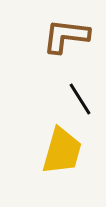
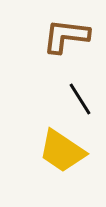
yellow trapezoid: rotated 108 degrees clockwise
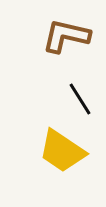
brown L-shape: rotated 6 degrees clockwise
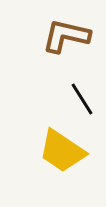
black line: moved 2 px right
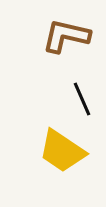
black line: rotated 8 degrees clockwise
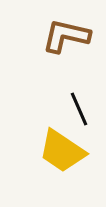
black line: moved 3 px left, 10 px down
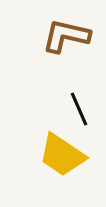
yellow trapezoid: moved 4 px down
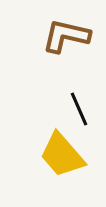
yellow trapezoid: rotated 15 degrees clockwise
